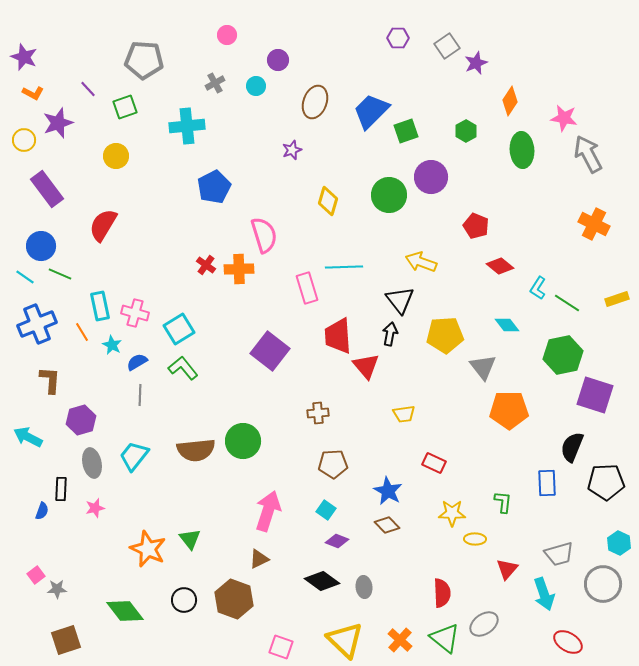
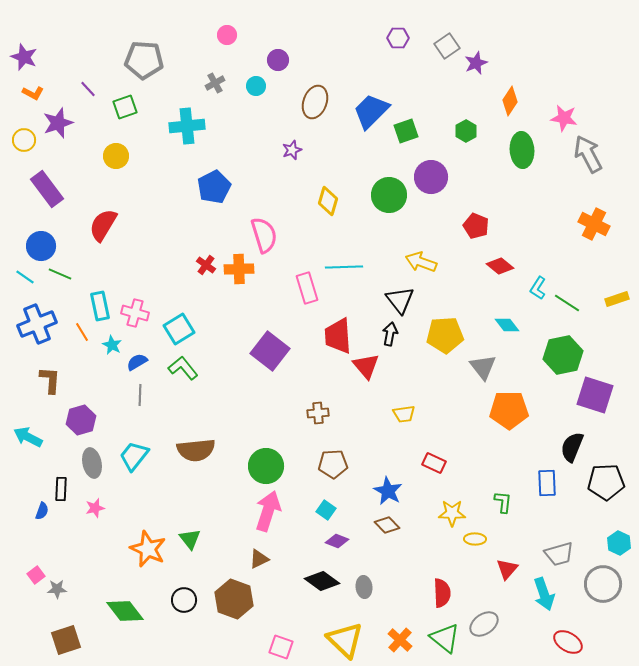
green circle at (243, 441): moved 23 px right, 25 px down
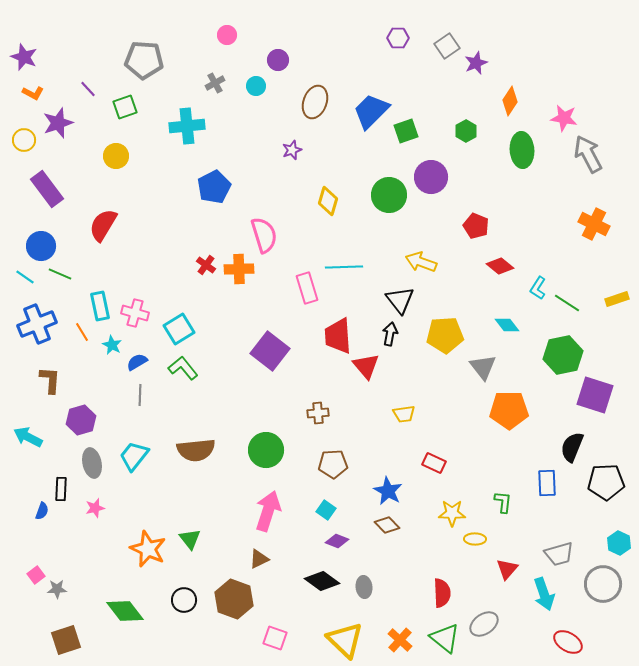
green circle at (266, 466): moved 16 px up
pink square at (281, 647): moved 6 px left, 9 px up
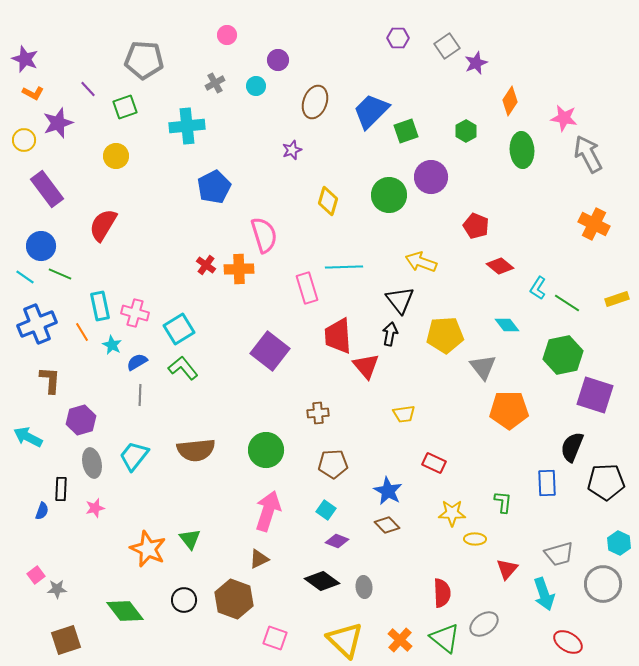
purple star at (24, 57): moved 1 px right, 2 px down
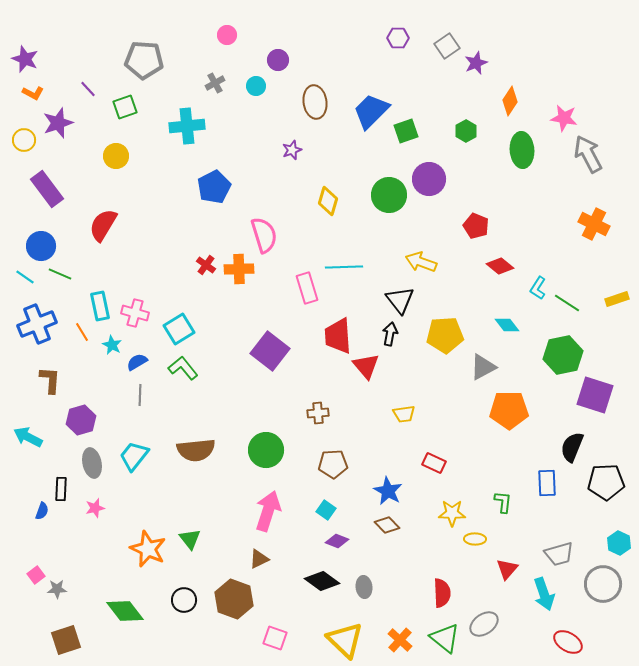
brown ellipse at (315, 102): rotated 28 degrees counterclockwise
purple circle at (431, 177): moved 2 px left, 2 px down
gray triangle at (483, 367): rotated 40 degrees clockwise
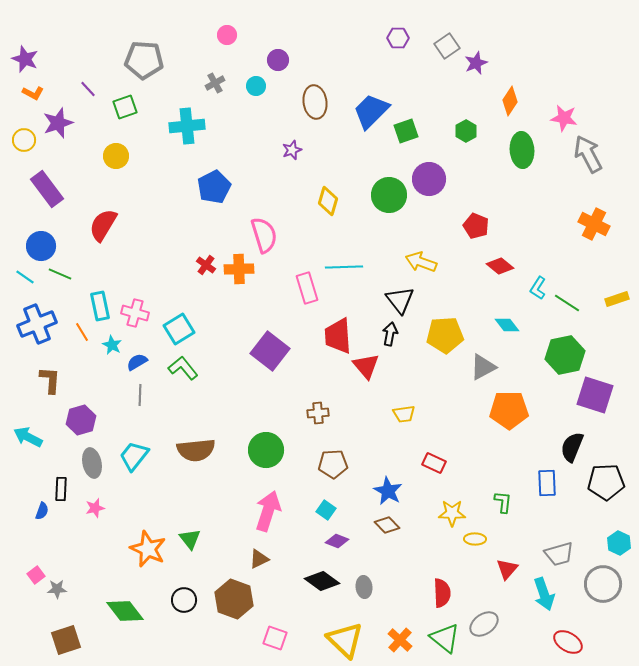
green hexagon at (563, 355): moved 2 px right
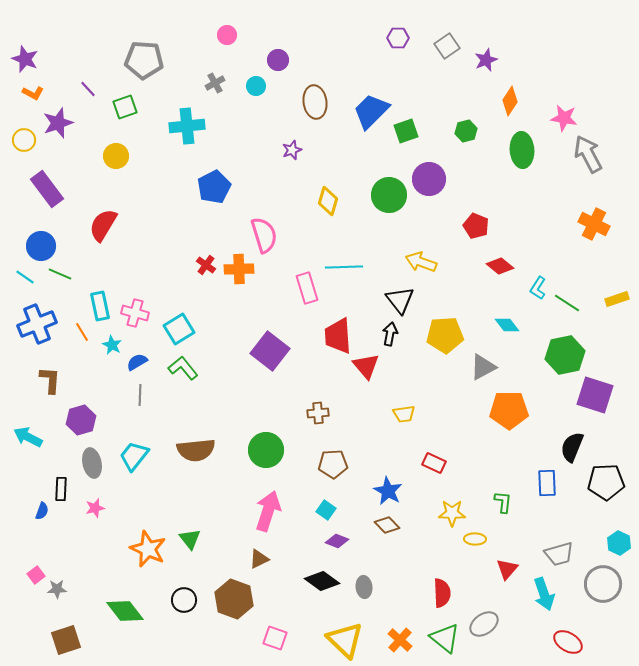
purple star at (476, 63): moved 10 px right, 3 px up
green hexagon at (466, 131): rotated 15 degrees clockwise
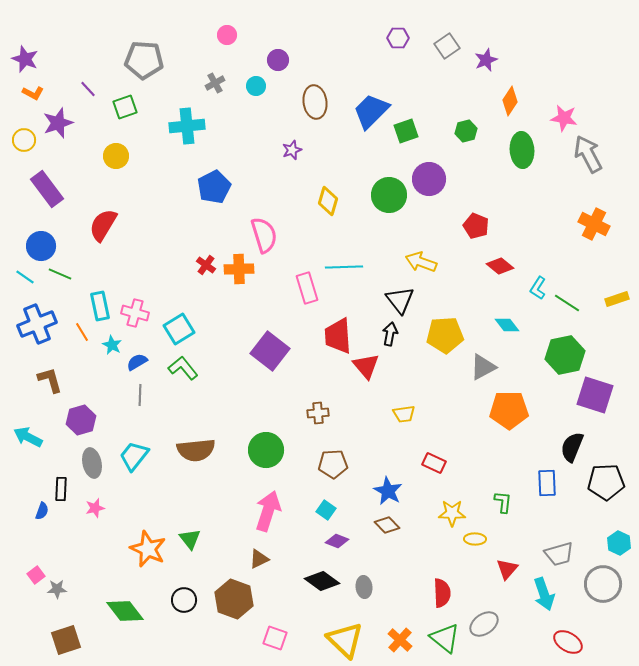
brown L-shape at (50, 380): rotated 20 degrees counterclockwise
